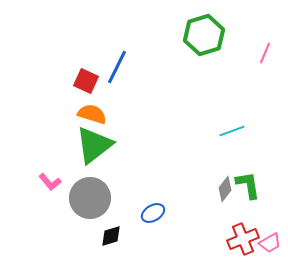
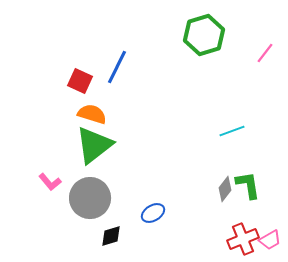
pink line: rotated 15 degrees clockwise
red square: moved 6 px left
pink trapezoid: moved 3 px up
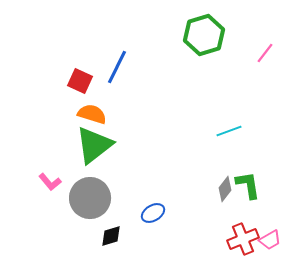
cyan line: moved 3 px left
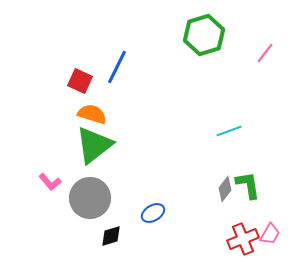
pink trapezoid: moved 6 px up; rotated 30 degrees counterclockwise
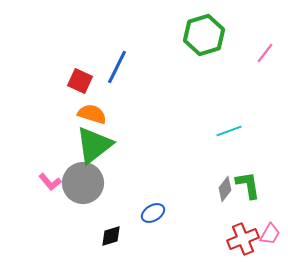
gray circle: moved 7 px left, 15 px up
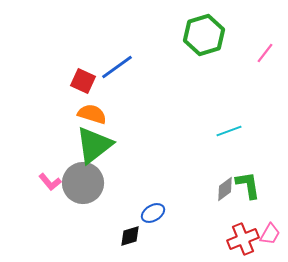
blue line: rotated 28 degrees clockwise
red square: moved 3 px right
gray diamond: rotated 15 degrees clockwise
black diamond: moved 19 px right
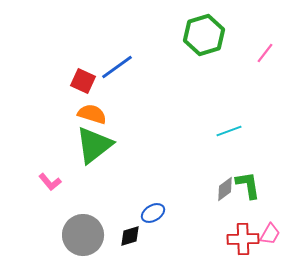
gray circle: moved 52 px down
red cross: rotated 20 degrees clockwise
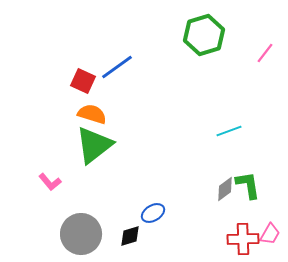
gray circle: moved 2 px left, 1 px up
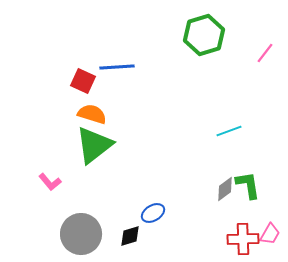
blue line: rotated 32 degrees clockwise
